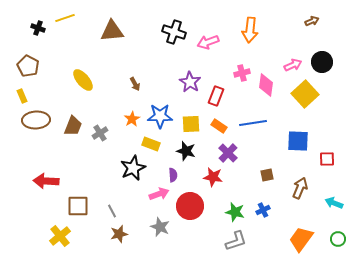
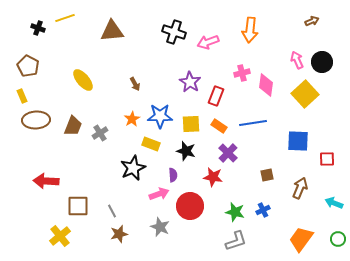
pink arrow at (293, 65): moved 4 px right, 5 px up; rotated 90 degrees counterclockwise
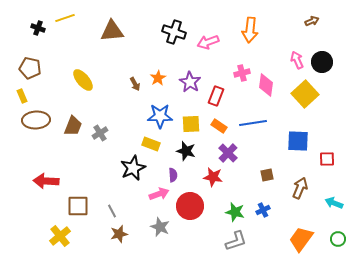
brown pentagon at (28, 66): moved 2 px right, 2 px down; rotated 15 degrees counterclockwise
orange star at (132, 119): moved 26 px right, 41 px up
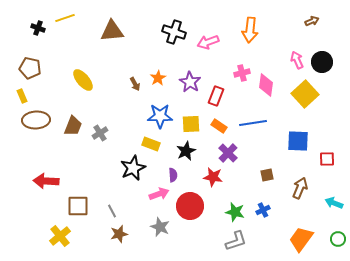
black star at (186, 151): rotated 30 degrees clockwise
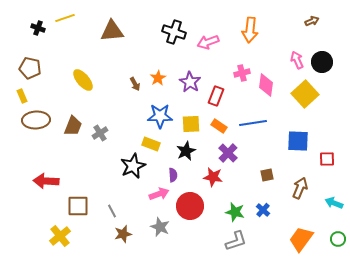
black star at (133, 168): moved 2 px up
blue cross at (263, 210): rotated 24 degrees counterclockwise
brown star at (119, 234): moved 4 px right
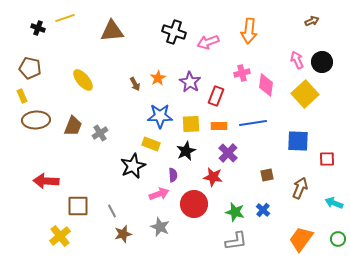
orange arrow at (250, 30): moved 1 px left, 1 px down
orange rectangle at (219, 126): rotated 35 degrees counterclockwise
red circle at (190, 206): moved 4 px right, 2 px up
gray L-shape at (236, 241): rotated 10 degrees clockwise
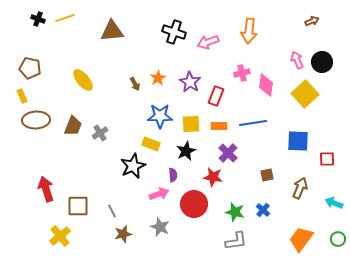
black cross at (38, 28): moved 9 px up
red arrow at (46, 181): moved 8 px down; rotated 70 degrees clockwise
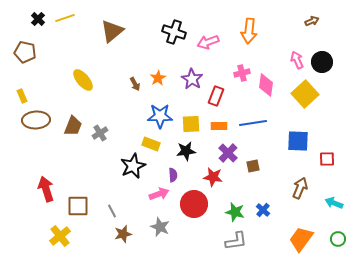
black cross at (38, 19): rotated 24 degrees clockwise
brown triangle at (112, 31): rotated 35 degrees counterclockwise
brown pentagon at (30, 68): moved 5 px left, 16 px up
purple star at (190, 82): moved 2 px right, 3 px up
black star at (186, 151): rotated 18 degrees clockwise
brown square at (267, 175): moved 14 px left, 9 px up
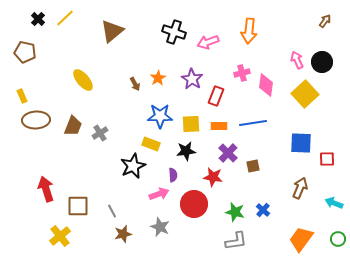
yellow line at (65, 18): rotated 24 degrees counterclockwise
brown arrow at (312, 21): moved 13 px right; rotated 32 degrees counterclockwise
blue square at (298, 141): moved 3 px right, 2 px down
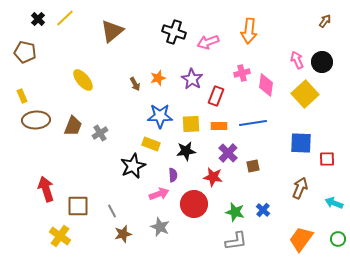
orange star at (158, 78): rotated 14 degrees clockwise
yellow cross at (60, 236): rotated 15 degrees counterclockwise
